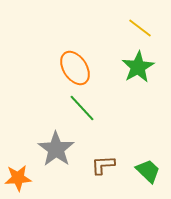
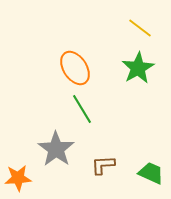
green star: moved 1 px down
green line: moved 1 px down; rotated 12 degrees clockwise
green trapezoid: moved 3 px right, 2 px down; rotated 20 degrees counterclockwise
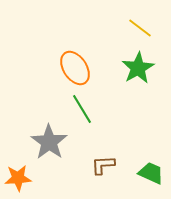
gray star: moved 7 px left, 7 px up
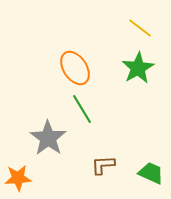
gray star: moved 1 px left, 4 px up
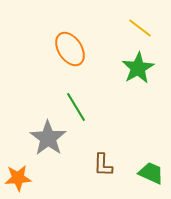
orange ellipse: moved 5 px left, 19 px up
green line: moved 6 px left, 2 px up
brown L-shape: rotated 85 degrees counterclockwise
